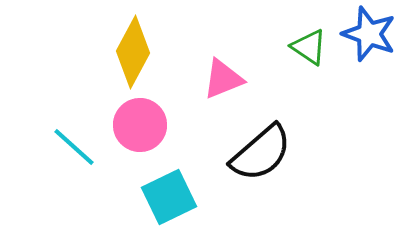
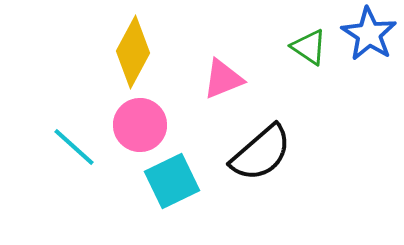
blue star: rotated 12 degrees clockwise
cyan square: moved 3 px right, 16 px up
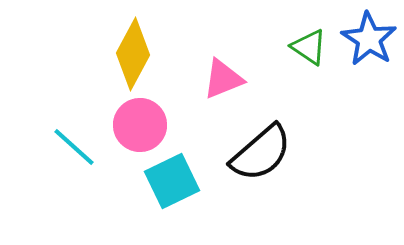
blue star: moved 5 px down
yellow diamond: moved 2 px down
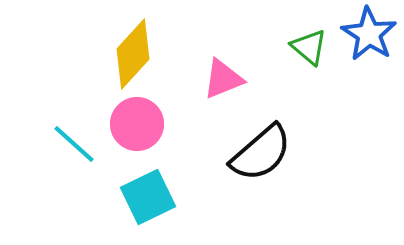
blue star: moved 5 px up
green triangle: rotated 6 degrees clockwise
yellow diamond: rotated 14 degrees clockwise
pink circle: moved 3 px left, 1 px up
cyan line: moved 3 px up
cyan square: moved 24 px left, 16 px down
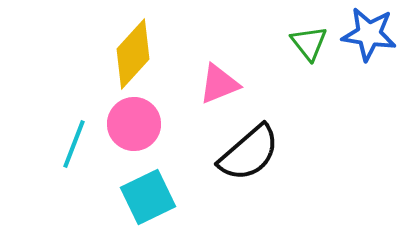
blue star: rotated 24 degrees counterclockwise
green triangle: moved 4 px up; rotated 12 degrees clockwise
pink triangle: moved 4 px left, 5 px down
pink circle: moved 3 px left
cyan line: rotated 69 degrees clockwise
black semicircle: moved 12 px left
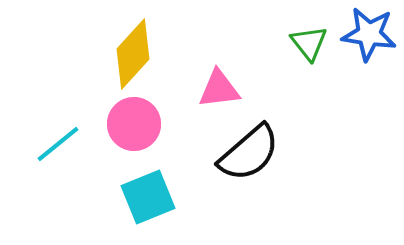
pink triangle: moved 5 px down; rotated 15 degrees clockwise
cyan line: moved 16 px left; rotated 30 degrees clockwise
cyan square: rotated 4 degrees clockwise
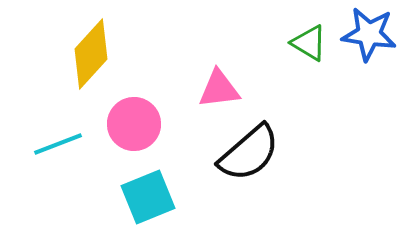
green triangle: rotated 21 degrees counterclockwise
yellow diamond: moved 42 px left
cyan line: rotated 18 degrees clockwise
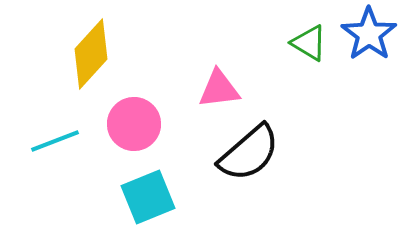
blue star: rotated 28 degrees clockwise
cyan line: moved 3 px left, 3 px up
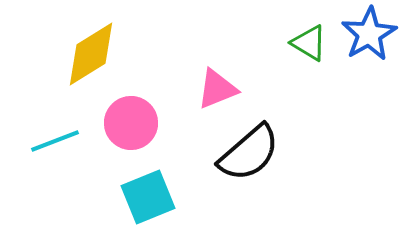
blue star: rotated 6 degrees clockwise
yellow diamond: rotated 16 degrees clockwise
pink triangle: moved 2 px left; rotated 15 degrees counterclockwise
pink circle: moved 3 px left, 1 px up
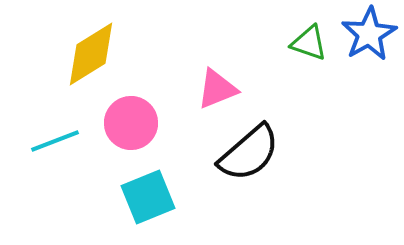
green triangle: rotated 12 degrees counterclockwise
